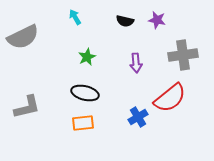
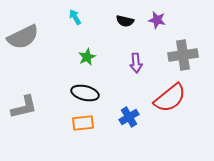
gray L-shape: moved 3 px left
blue cross: moved 9 px left
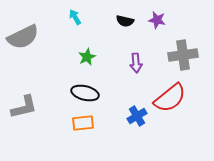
blue cross: moved 8 px right, 1 px up
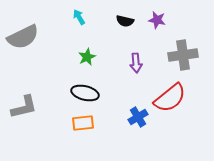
cyan arrow: moved 4 px right
blue cross: moved 1 px right, 1 px down
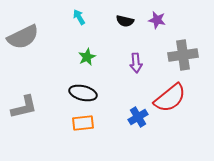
black ellipse: moved 2 px left
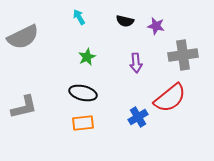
purple star: moved 1 px left, 6 px down
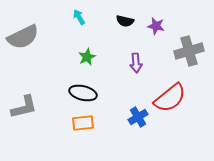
gray cross: moved 6 px right, 4 px up; rotated 8 degrees counterclockwise
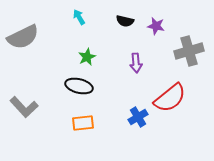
black ellipse: moved 4 px left, 7 px up
gray L-shape: rotated 60 degrees clockwise
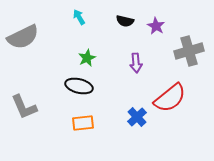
purple star: rotated 18 degrees clockwise
green star: moved 1 px down
gray L-shape: rotated 20 degrees clockwise
blue cross: moved 1 px left; rotated 12 degrees counterclockwise
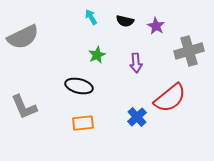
cyan arrow: moved 12 px right
green star: moved 10 px right, 3 px up
